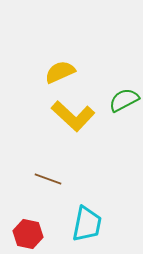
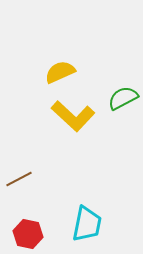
green semicircle: moved 1 px left, 2 px up
brown line: moved 29 px left; rotated 48 degrees counterclockwise
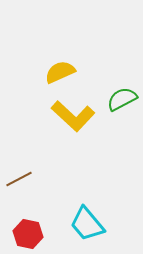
green semicircle: moved 1 px left, 1 px down
cyan trapezoid: rotated 129 degrees clockwise
